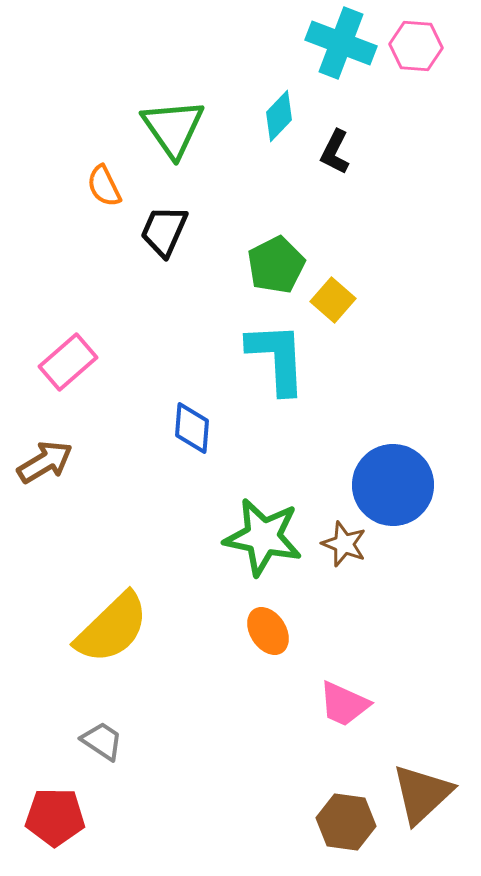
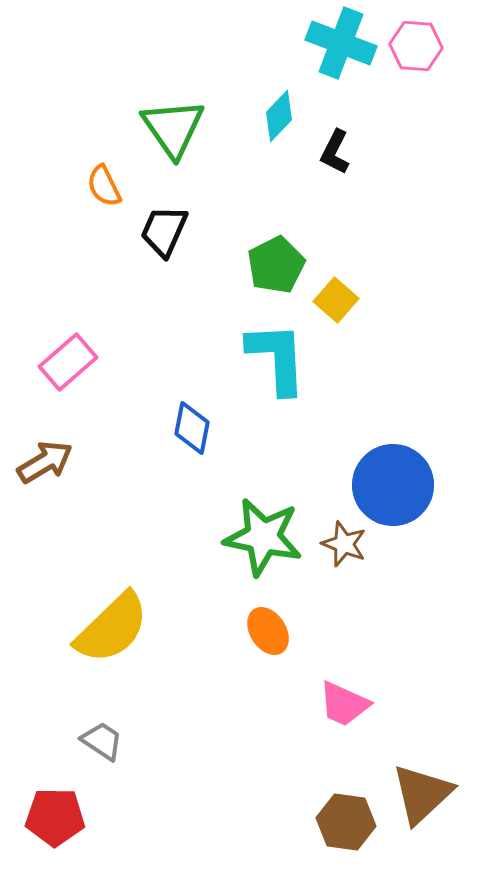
yellow square: moved 3 px right
blue diamond: rotated 6 degrees clockwise
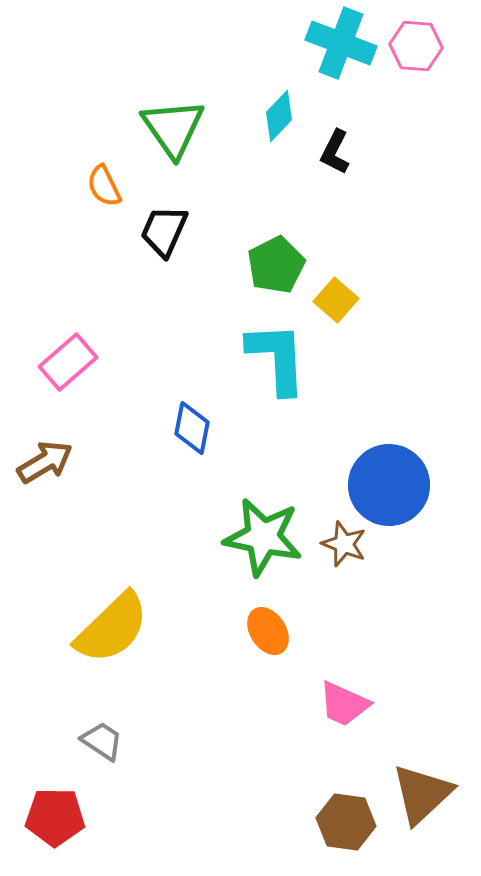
blue circle: moved 4 px left
